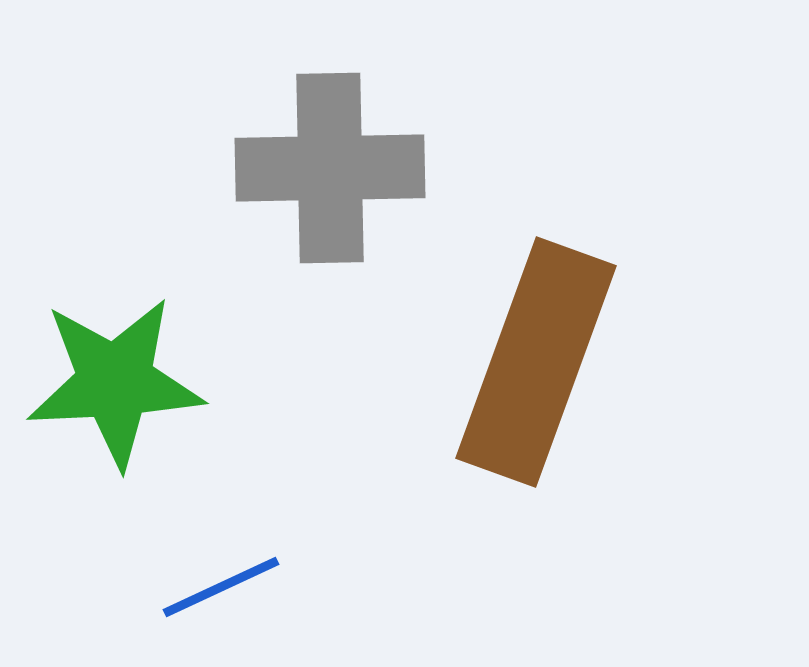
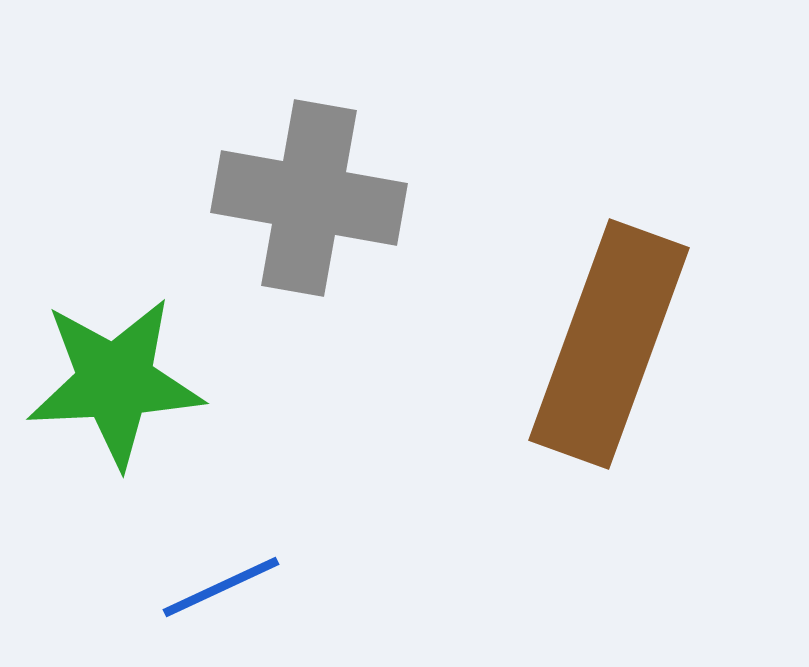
gray cross: moved 21 px left, 30 px down; rotated 11 degrees clockwise
brown rectangle: moved 73 px right, 18 px up
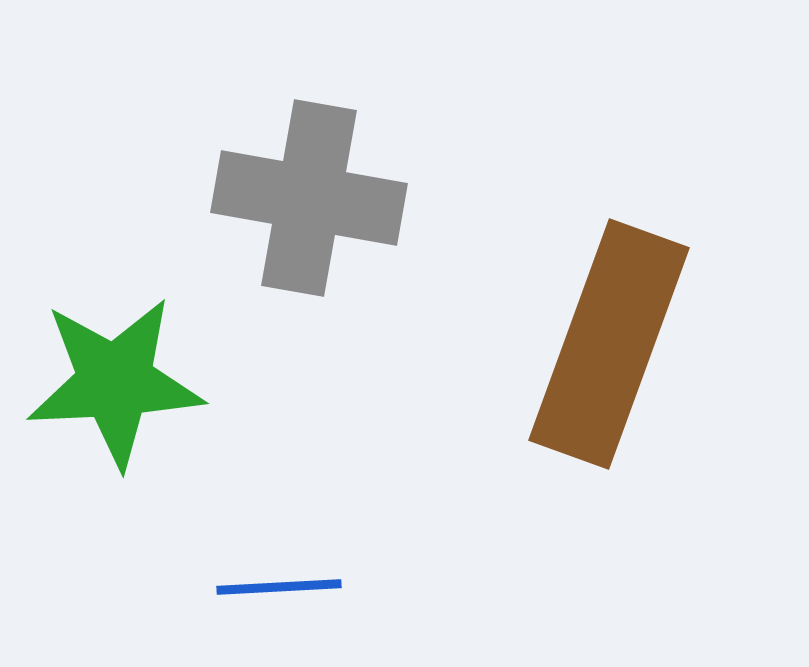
blue line: moved 58 px right; rotated 22 degrees clockwise
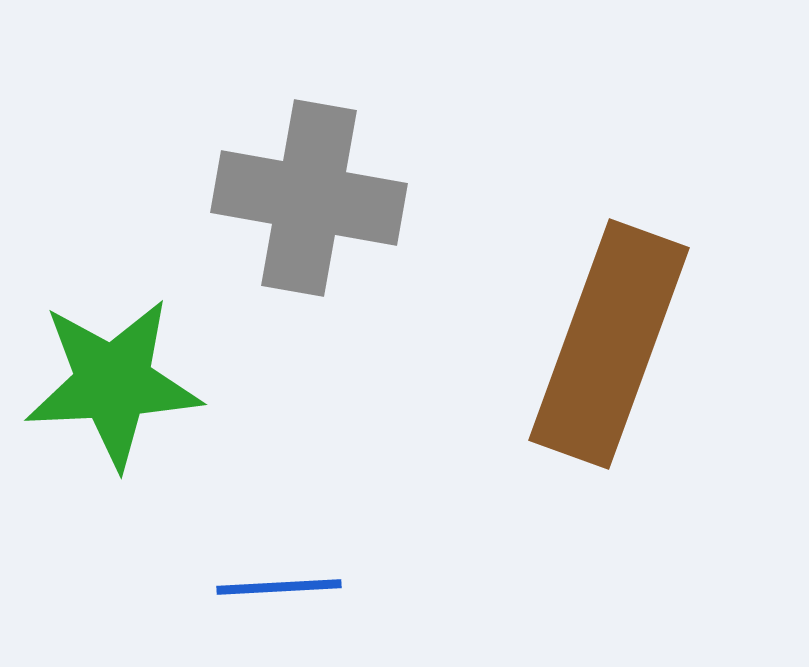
green star: moved 2 px left, 1 px down
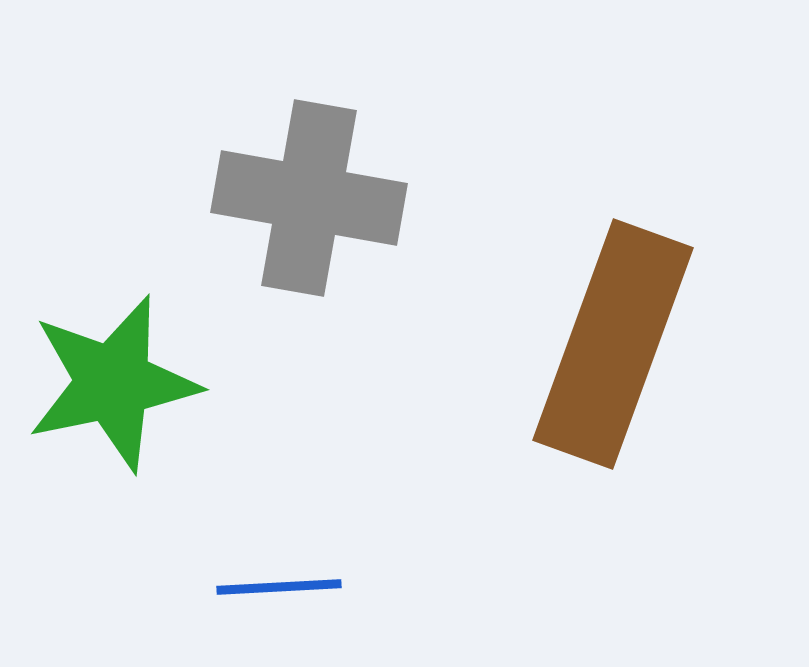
brown rectangle: moved 4 px right
green star: rotated 9 degrees counterclockwise
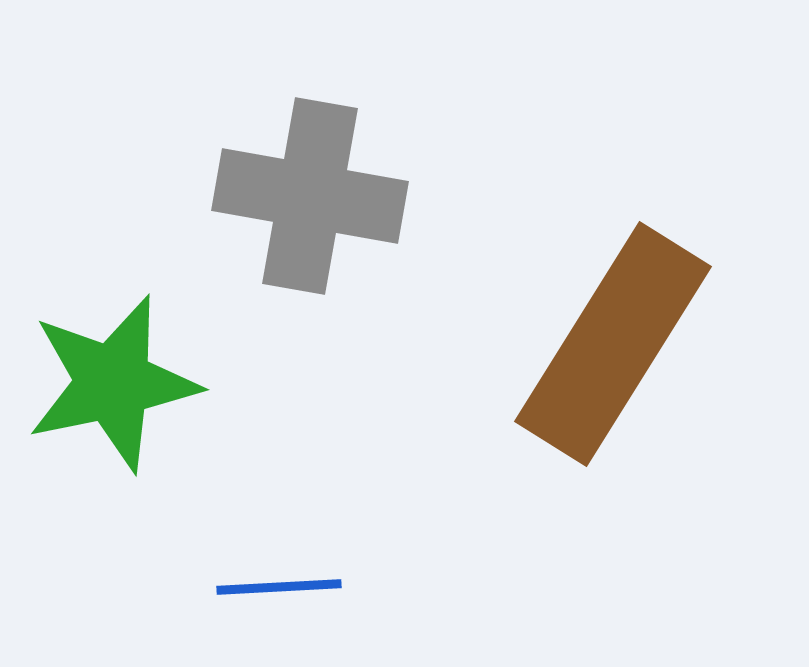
gray cross: moved 1 px right, 2 px up
brown rectangle: rotated 12 degrees clockwise
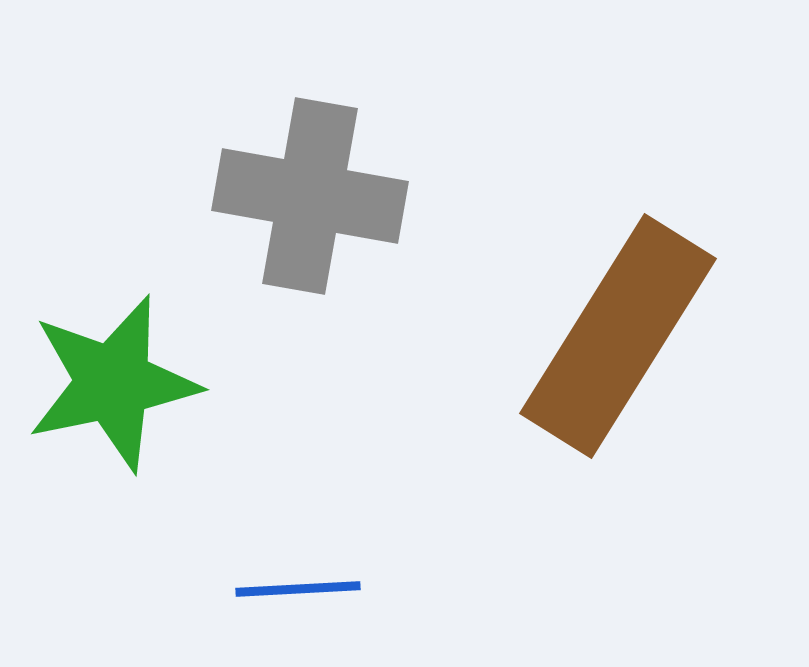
brown rectangle: moved 5 px right, 8 px up
blue line: moved 19 px right, 2 px down
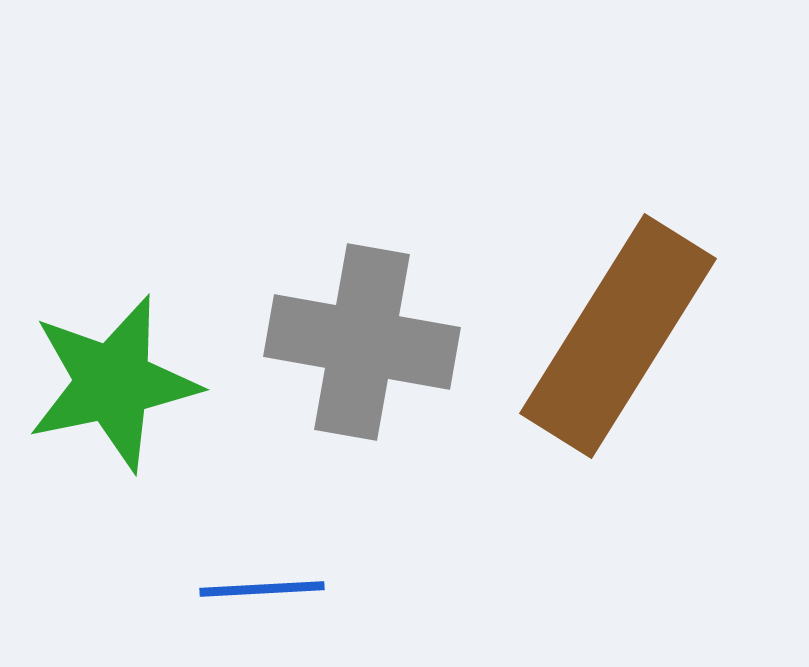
gray cross: moved 52 px right, 146 px down
blue line: moved 36 px left
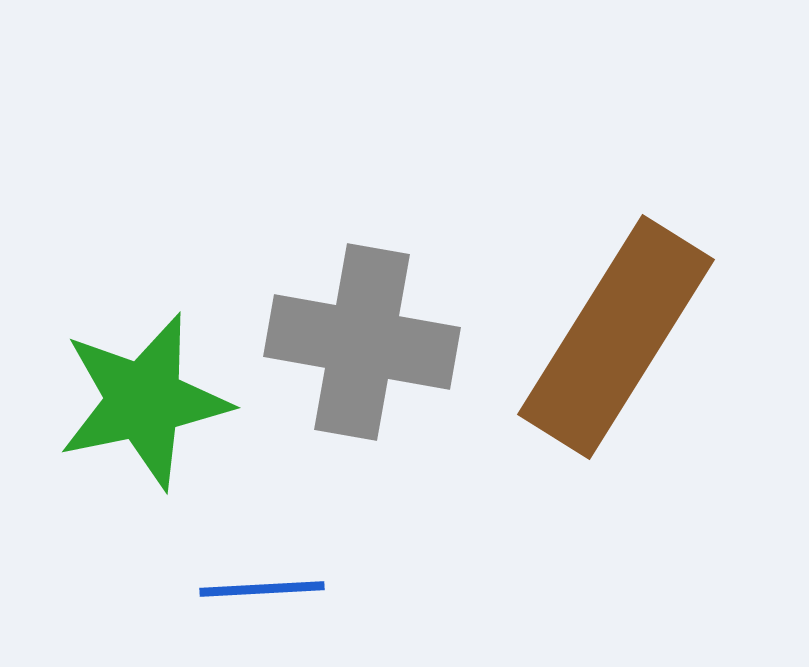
brown rectangle: moved 2 px left, 1 px down
green star: moved 31 px right, 18 px down
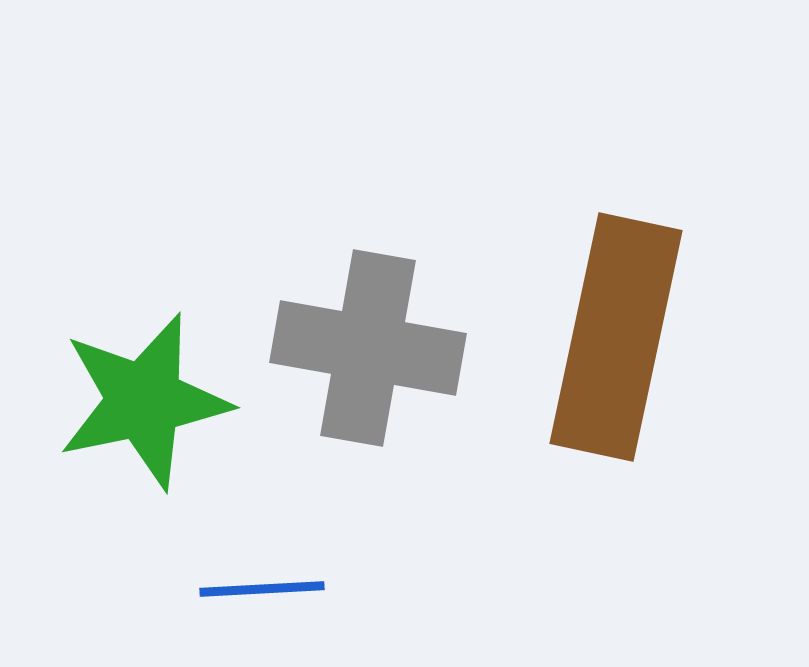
brown rectangle: rotated 20 degrees counterclockwise
gray cross: moved 6 px right, 6 px down
